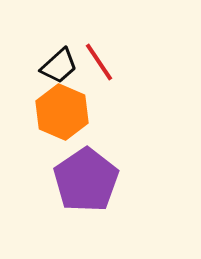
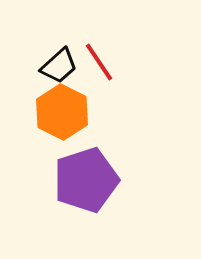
orange hexagon: rotated 4 degrees clockwise
purple pentagon: rotated 16 degrees clockwise
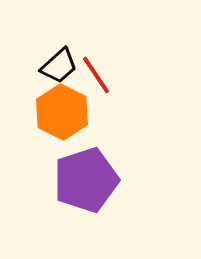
red line: moved 3 px left, 13 px down
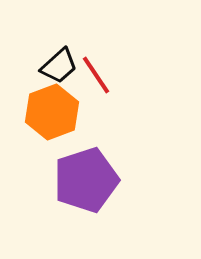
orange hexagon: moved 10 px left; rotated 12 degrees clockwise
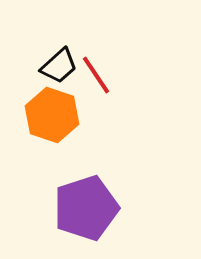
orange hexagon: moved 3 px down; rotated 20 degrees counterclockwise
purple pentagon: moved 28 px down
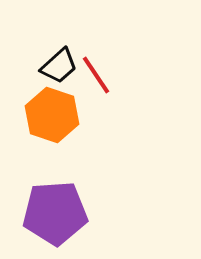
purple pentagon: moved 31 px left, 5 px down; rotated 14 degrees clockwise
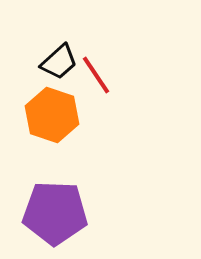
black trapezoid: moved 4 px up
purple pentagon: rotated 6 degrees clockwise
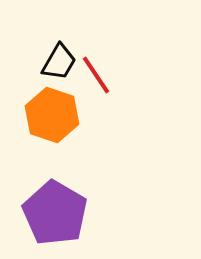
black trapezoid: rotated 18 degrees counterclockwise
purple pentagon: rotated 28 degrees clockwise
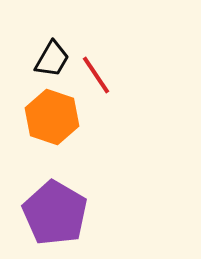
black trapezoid: moved 7 px left, 3 px up
orange hexagon: moved 2 px down
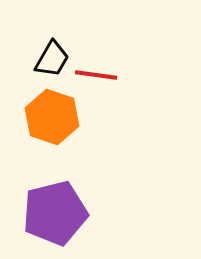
red line: rotated 48 degrees counterclockwise
purple pentagon: rotated 28 degrees clockwise
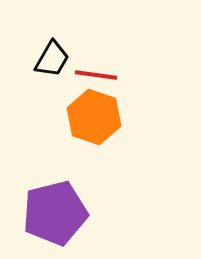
orange hexagon: moved 42 px right
